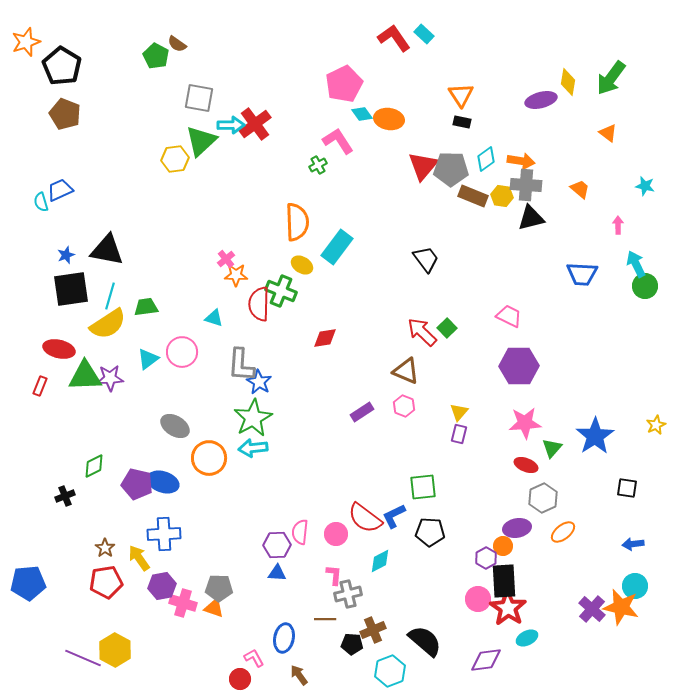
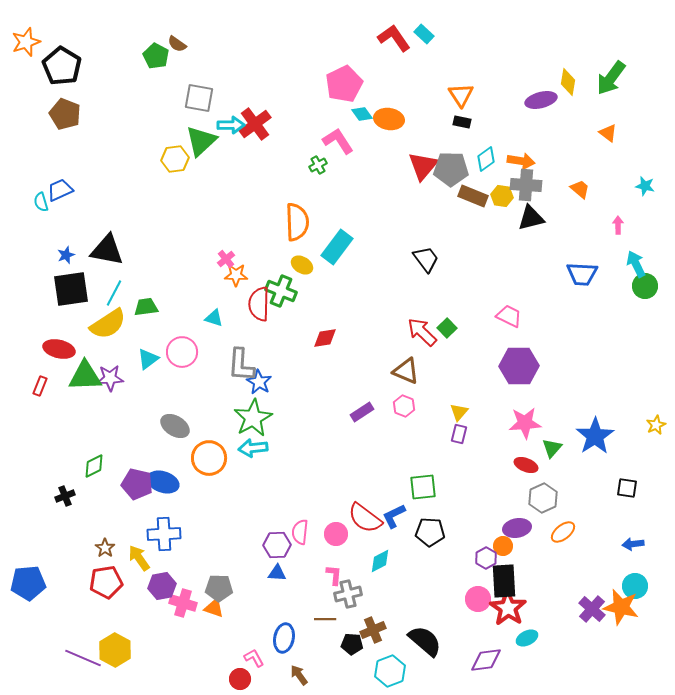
cyan line at (110, 296): moved 4 px right, 3 px up; rotated 12 degrees clockwise
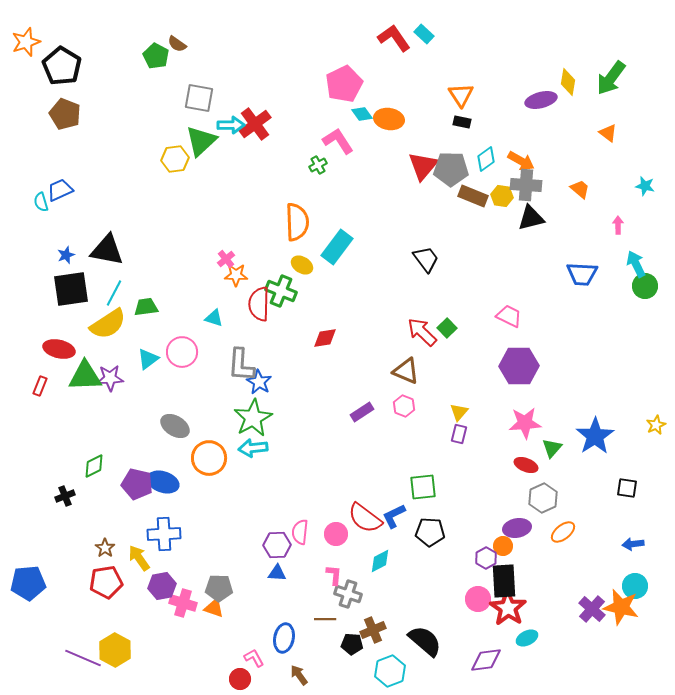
orange arrow at (521, 161): rotated 20 degrees clockwise
gray cross at (348, 594): rotated 32 degrees clockwise
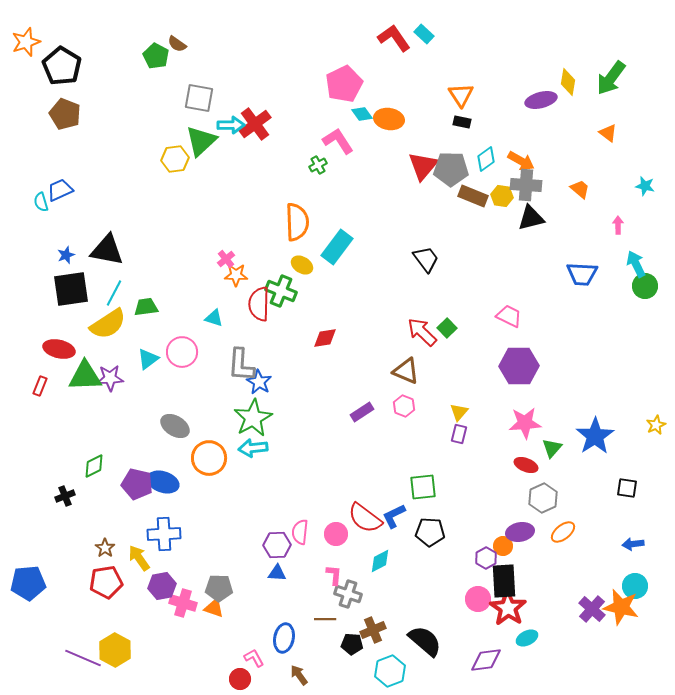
purple ellipse at (517, 528): moved 3 px right, 4 px down
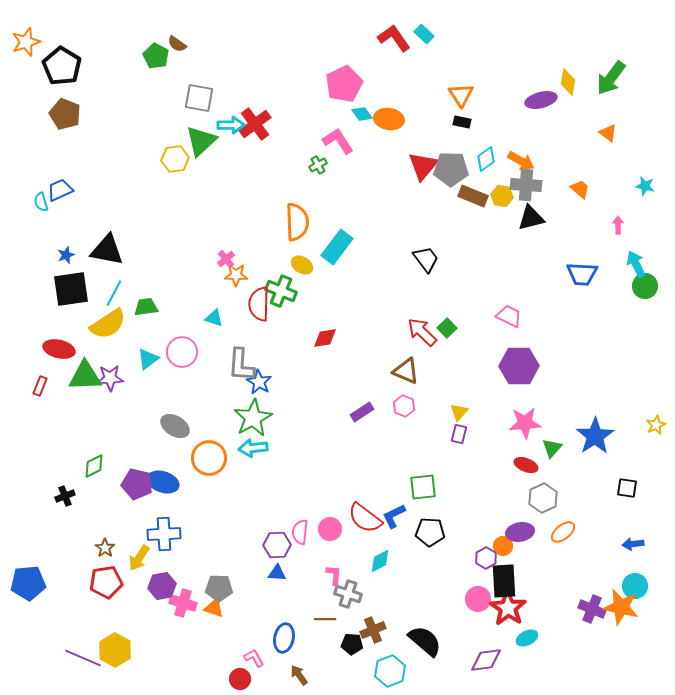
pink circle at (336, 534): moved 6 px left, 5 px up
yellow arrow at (139, 558): rotated 112 degrees counterclockwise
purple cross at (592, 609): rotated 20 degrees counterclockwise
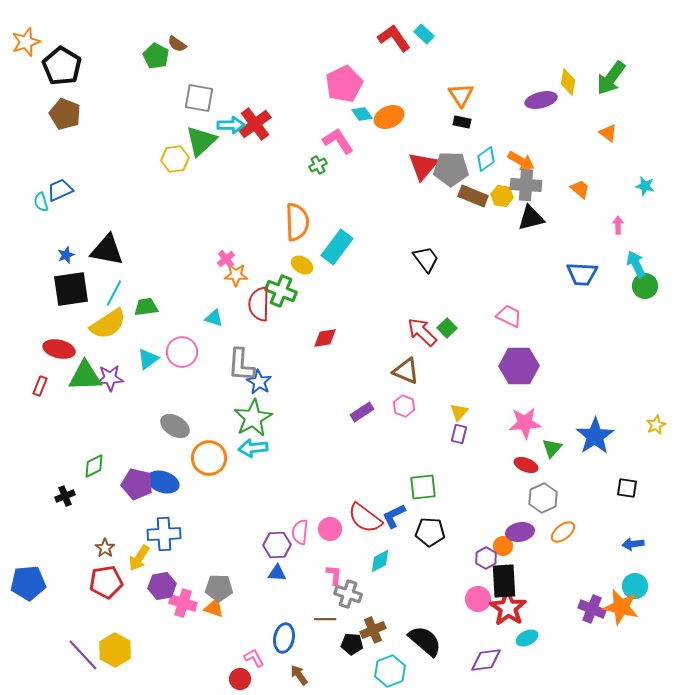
orange ellipse at (389, 119): moved 2 px up; rotated 32 degrees counterclockwise
purple line at (83, 658): moved 3 px up; rotated 24 degrees clockwise
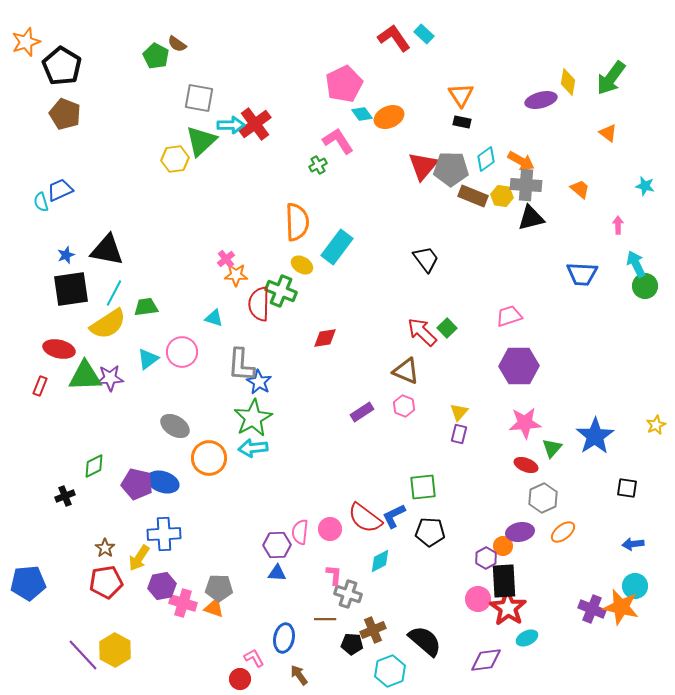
pink trapezoid at (509, 316): rotated 44 degrees counterclockwise
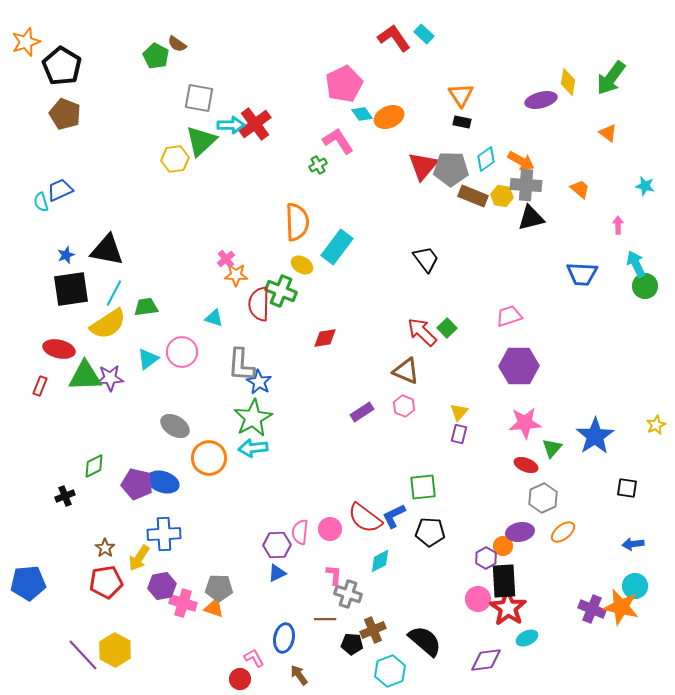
blue triangle at (277, 573): rotated 30 degrees counterclockwise
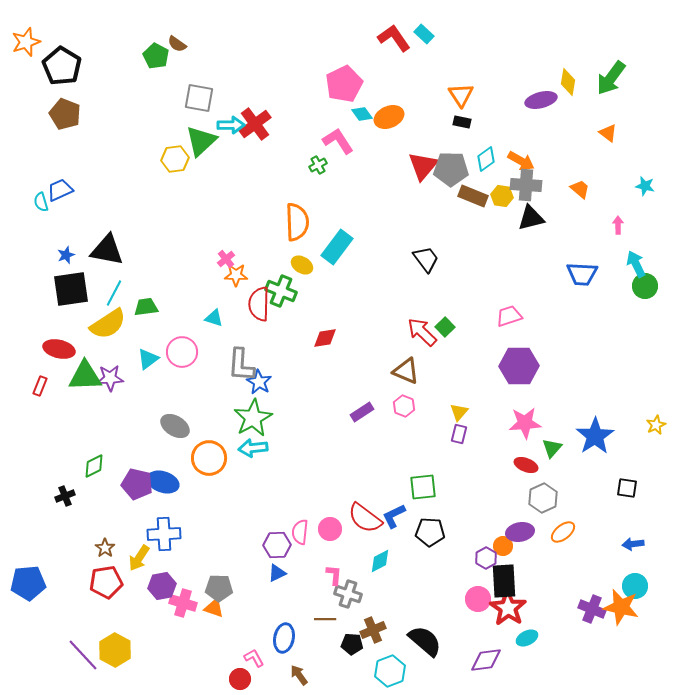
green square at (447, 328): moved 2 px left, 1 px up
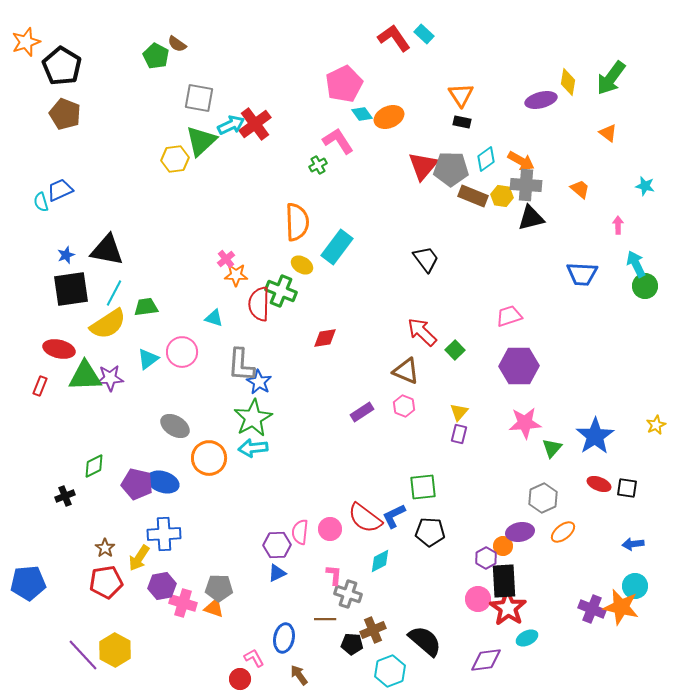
cyan arrow at (231, 125): rotated 24 degrees counterclockwise
green square at (445, 327): moved 10 px right, 23 px down
red ellipse at (526, 465): moved 73 px right, 19 px down
